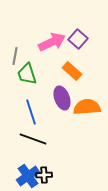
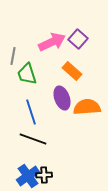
gray line: moved 2 px left
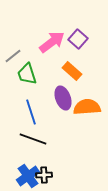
pink arrow: rotated 12 degrees counterclockwise
gray line: rotated 42 degrees clockwise
purple ellipse: moved 1 px right
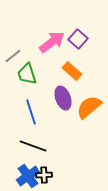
orange semicircle: moved 2 px right; rotated 36 degrees counterclockwise
black line: moved 7 px down
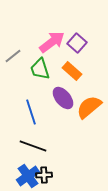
purple square: moved 1 px left, 4 px down
green trapezoid: moved 13 px right, 5 px up
purple ellipse: rotated 20 degrees counterclockwise
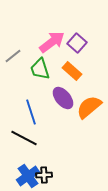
black line: moved 9 px left, 8 px up; rotated 8 degrees clockwise
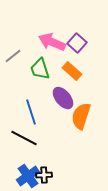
pink arrow: rotated 120 degrees counterclockwise
orange semicircle: moved 8 px left, 9 px down; rotated 32 degrees counterclockwise
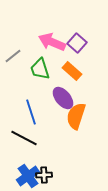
orange semicircle: moved 5 px left
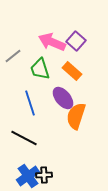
purple square: moved 1 px left, 2 px up
blue line: moved 1 px left, 9 px up
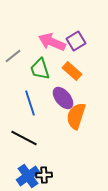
purple square: rotated 18 degrees clockwise
